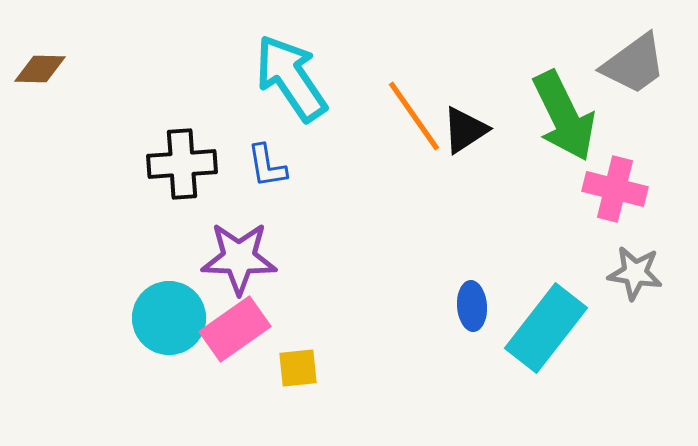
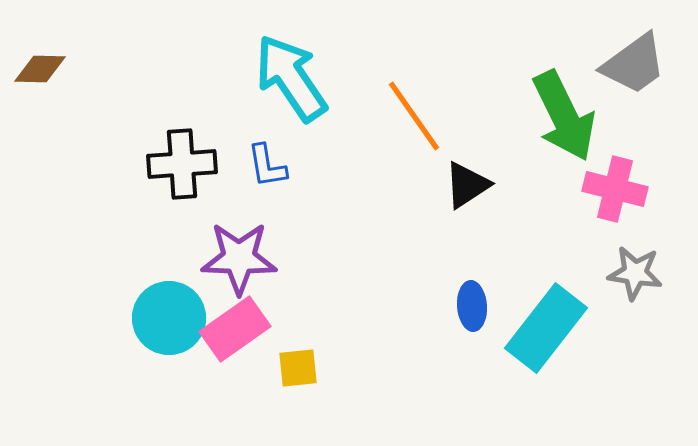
black triangle: moved 2 px right, 55 px down
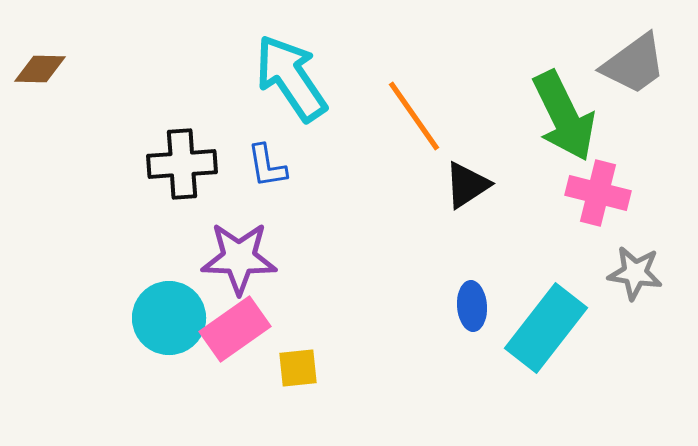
pink cross: moved 17 px left, 4 px down
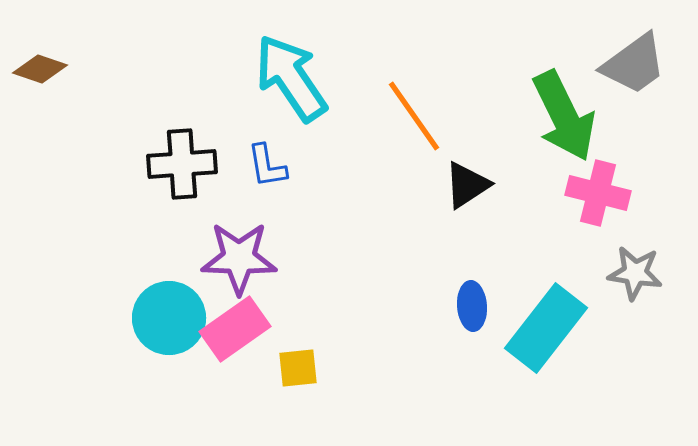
brown diamond: rotated 18 degrees clockwise
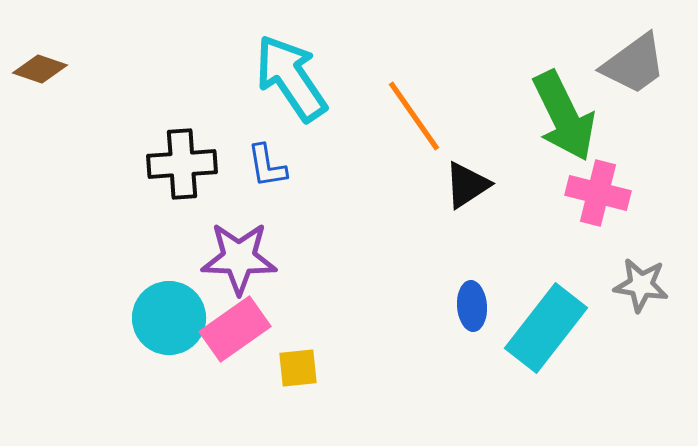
gray star: moved 6 px right, 12 px down
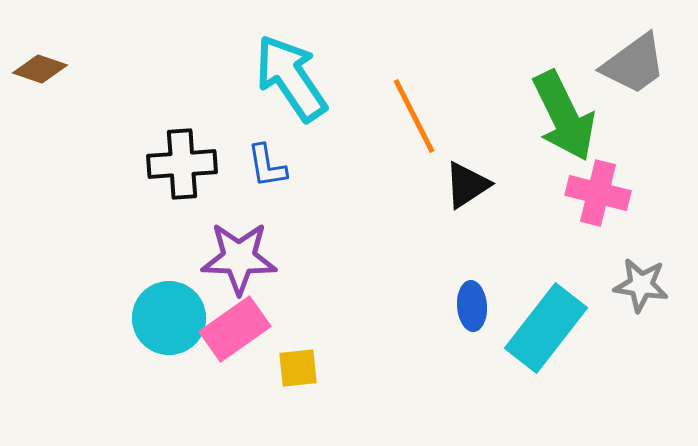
orange line: rotated 8 degrees clockwise
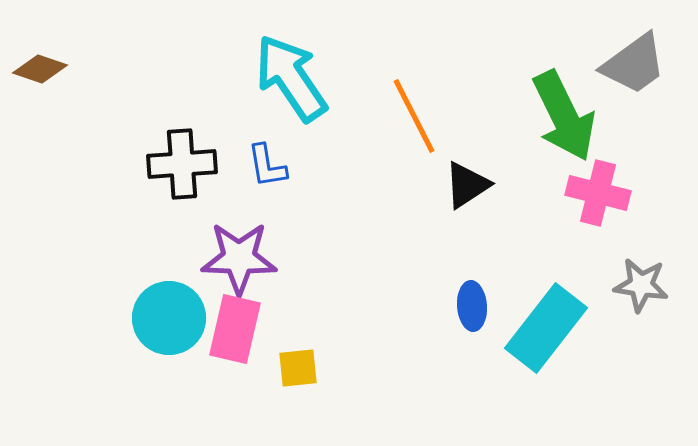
pink rectangle: rotated 42 degrees counterclockwise
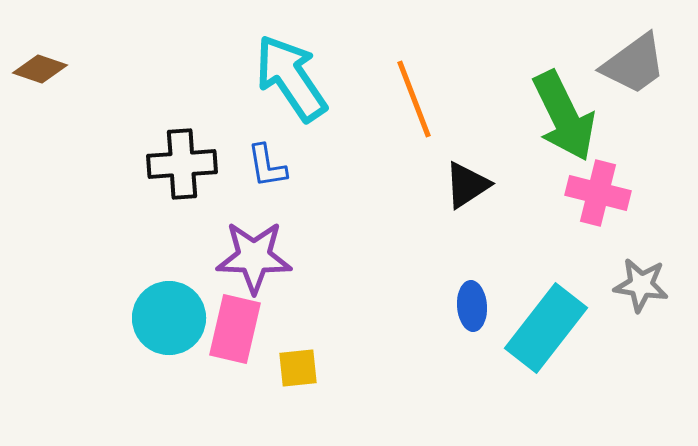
orange line: moved 17 px up; rotated 6 degrees clockwise
purple star: moved 15 px right, 1 px up
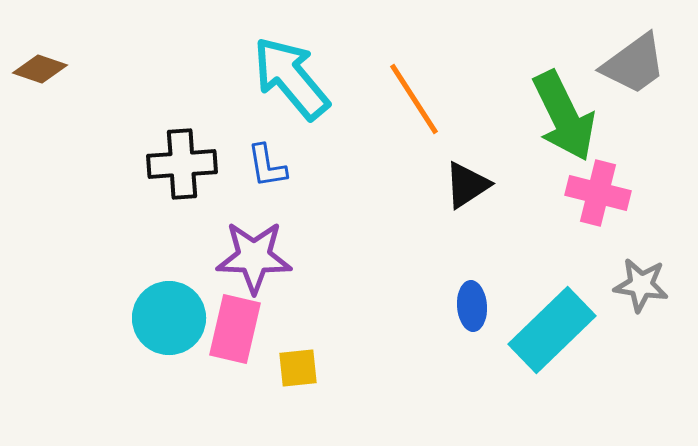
cyan arrow: rotated 6 degrees counterclockwise
orange line: rotated 12 degrees counterclockwise
cyan rectangle: moved 6 px right, 2 px down; rotated 8 degrees clockwise
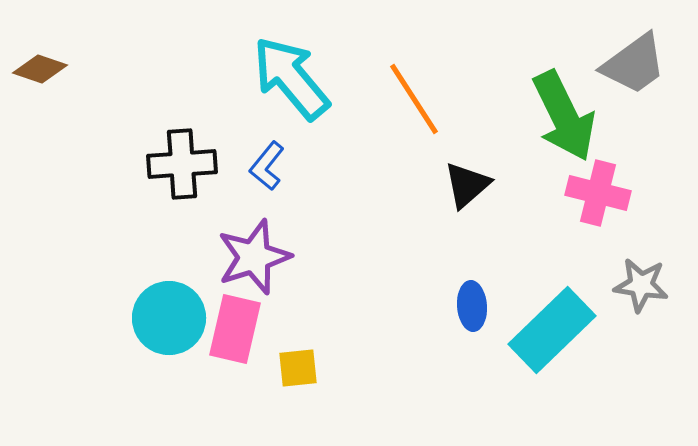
blue L-shape: rotated 48 degrees clockwise
black triangle: rotated 8 degrees counterclockwise
purple star: rotated 20 degrees counterclockwise
